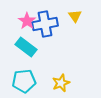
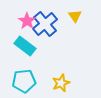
blue cross: rotated 30 degrees counterclockwise
cyan rectangle: moved 1 px left, 1 px up
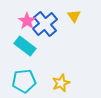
yellow triangle: moved 1 px left
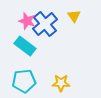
pink star: rotated 18 degrees counterclockwise
yellow star: rotated 24 degrees clockwise
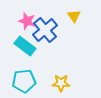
blue cross: moved 6 px down
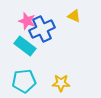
yellow triangle: rotated 32 degrees counterclockwise
blue cross: moved 3 px left, 1 px up; rotated 15 degrees clockwise
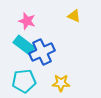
blue cross: moved 23 px down
cyan rectangle: moved 1 px left, 1 px up
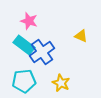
yellow triangle: moved 7 px right, 20 px down
pink star: moved 2 px right
blue cross: rotated 10 degrees counterclockwise
yellow star: rotated 24 degrees clockwise
